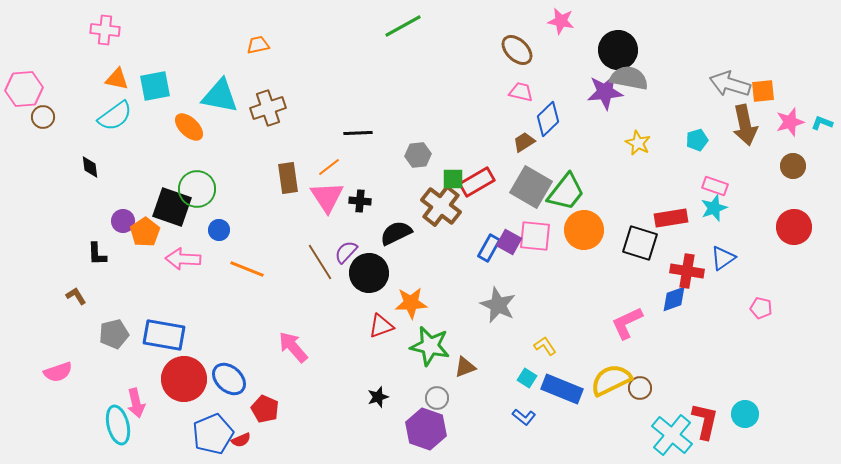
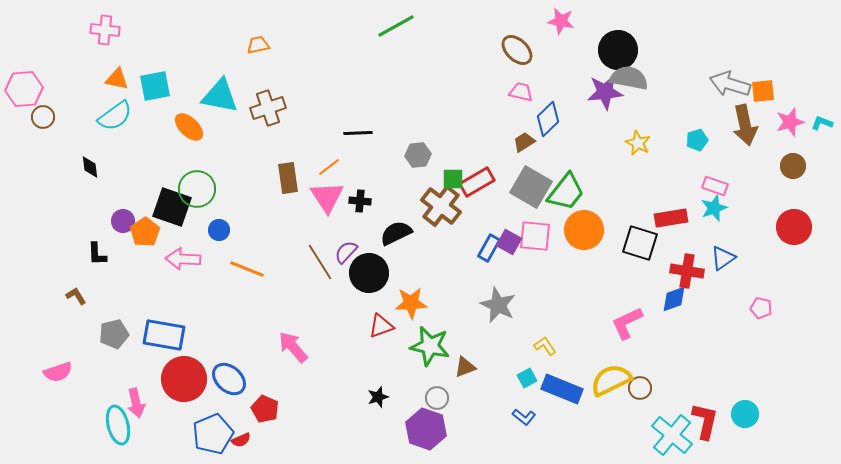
green line at (403, 26): moved 7 px left
cyan square at (527, 378): rotated 30 degrees clockwise
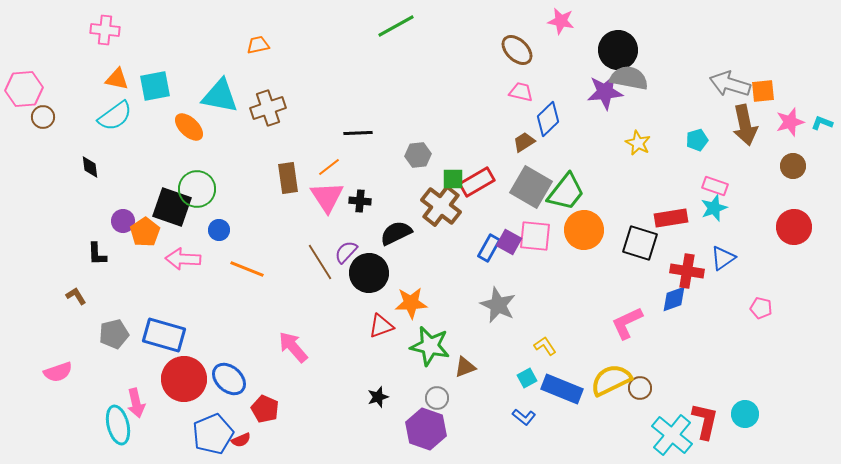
blue rectangle at (164, 335): rotated 6 degrees clockwise
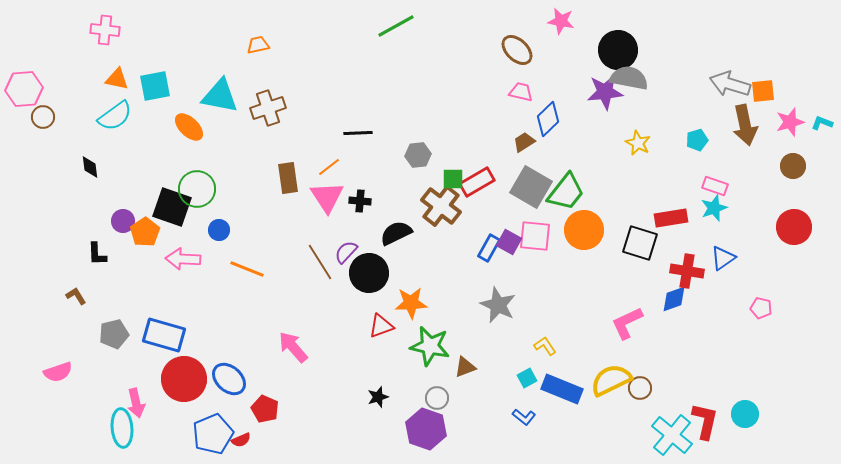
cyan ellipse at (118, 425): moved 4 px right, 3 px down; rotated 9 degrees clockwise
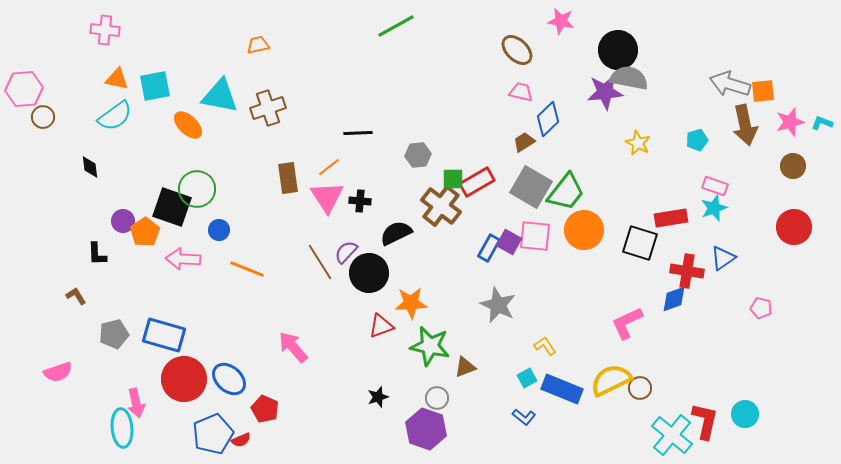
orange ellipse at (189, 127): moved 1 px left, 2 px up
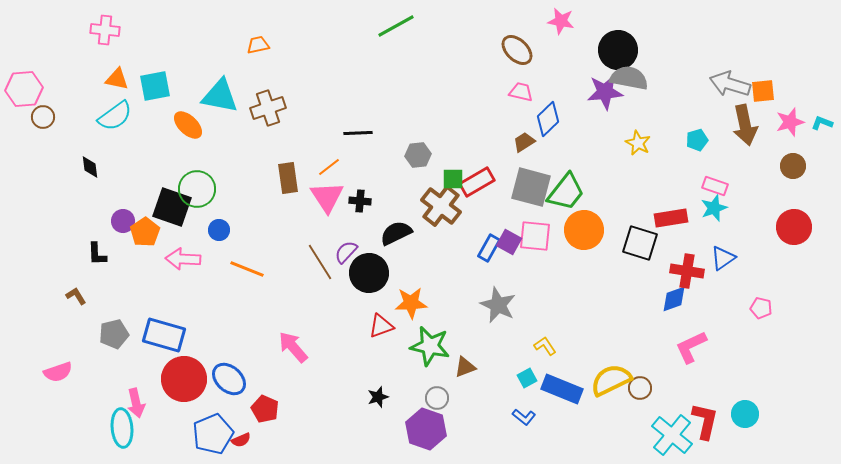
gray square at (531, 187): rotated 15 degrees counterclockwise
pink L-shape at (627, 323): moved 64 px right, 24 px down
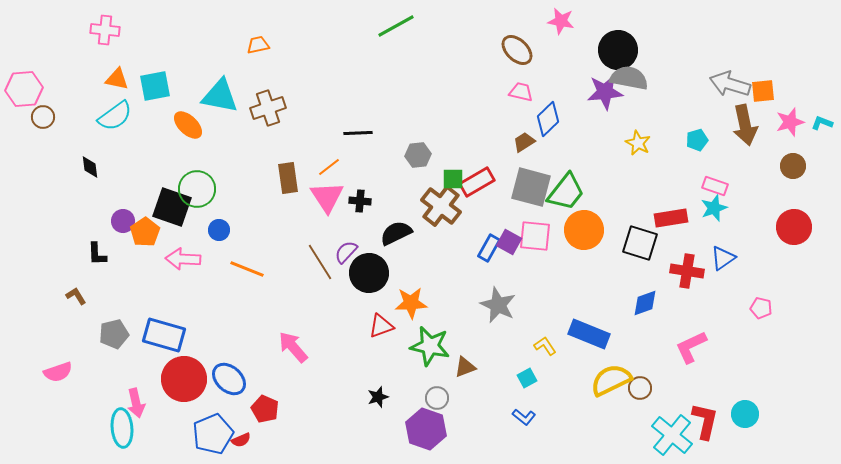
blue diamond at (674, 299): moved 29 px left, 4 px down
blue rectangle at (562, 389): moved 27 px right, 55 px up
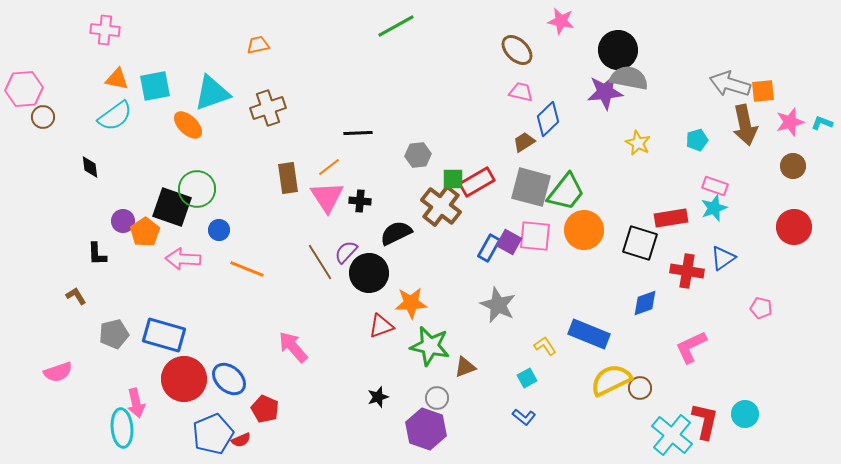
cyan triangle at (220, 96): moved 8 px left, 3 px up; rotated 30 degrees counterclockwise
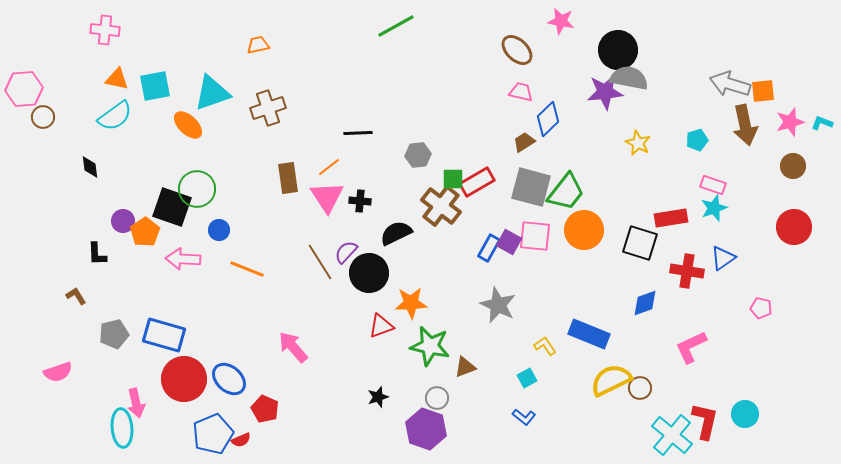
pink rectangle at (715, 186): moved 2 px left, 1 px up
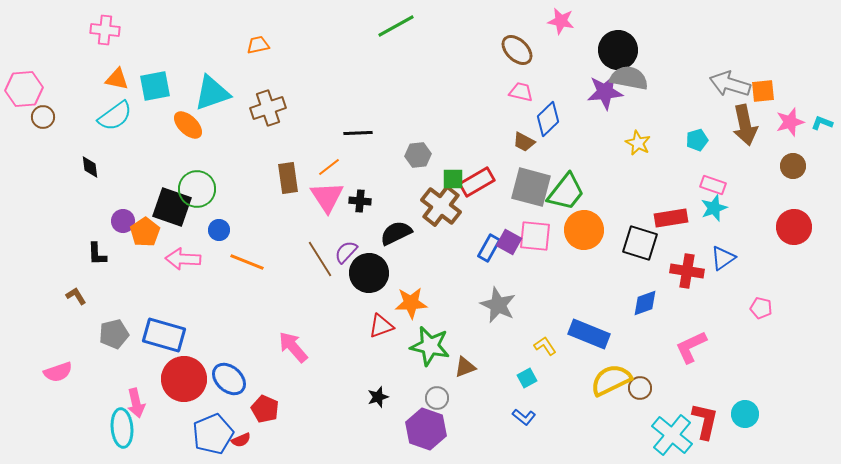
brown trapezoid at (524, 142): rotated 120 degrees counterclockwise
brown line at (320, 262): moved 3 px up
orange line at (247, 269): moved 7 px up
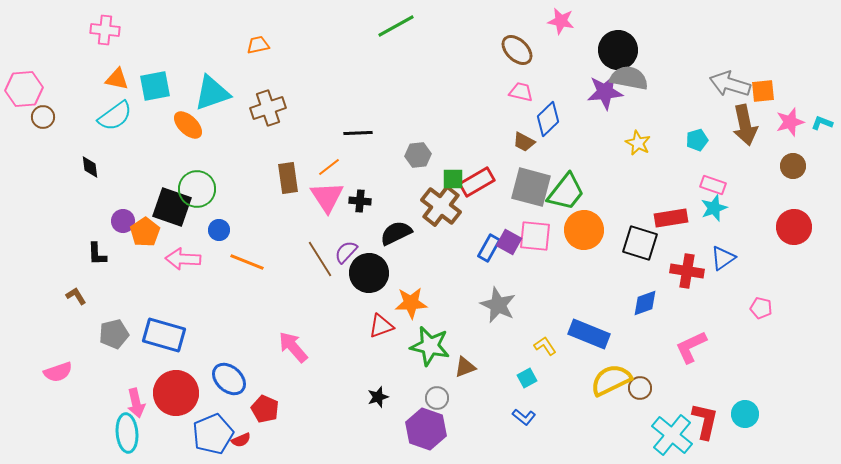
red circle at (184, 379): moved 8 px left, 14 px down
cyan ellipse at (122, 428): moved 5 px right, 5 px down
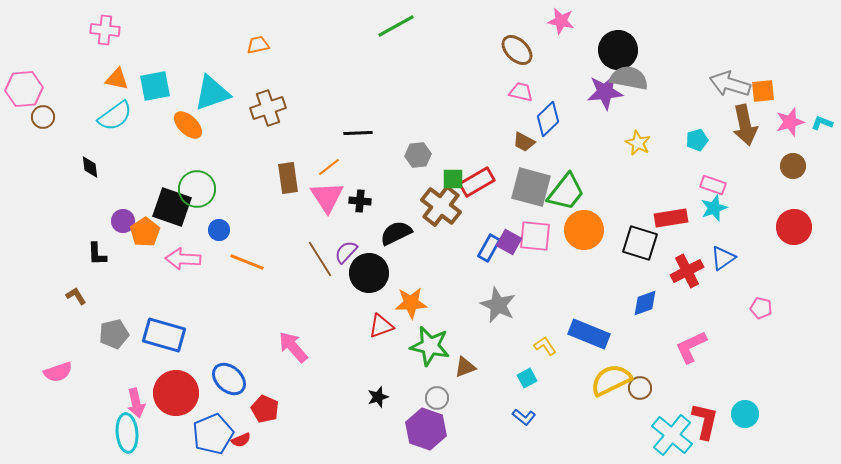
red cross at (687, 271): rotated 36 degrees counterclockwise
